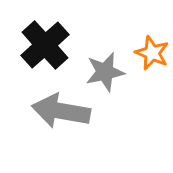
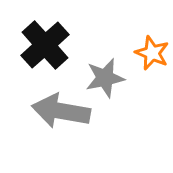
gray star: moved 6 px down
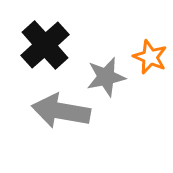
orange star: moved 2 px left, 4 px down
gray star: moved 1 px right, 1 px up
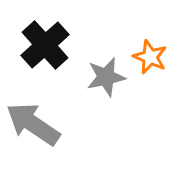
gray arrow: moved 28 px left, 13 px down; rotated 24 degrees clockwise
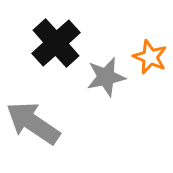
black cross: moved 11 px right, 2 px up
gray arrow: moved 1 px up
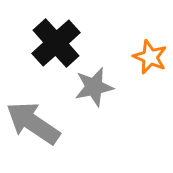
gray star: moved 12 px left, 10 px down
